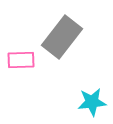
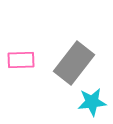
gray rectangle: moved 12 px right, 26 px down
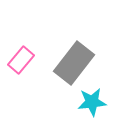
pink rectangle: rotated 48 degrees counterclockwise
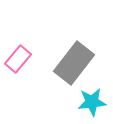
pink rectangle: moved 3 px left, 1 px up
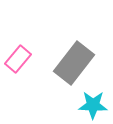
cyan star: moved 1 px right, 3 px down; rotated 8 degrees clockwise
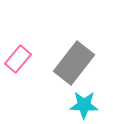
cyan star: moved 9 px left
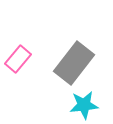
cyan star: rotated 8 degrees counterclockwise
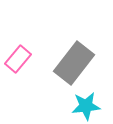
cyan star: moved 2 px right, 1 px down
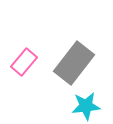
pink rectangle: moved 6 px right, 3 px down
